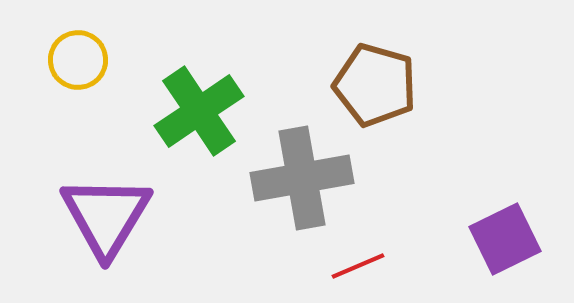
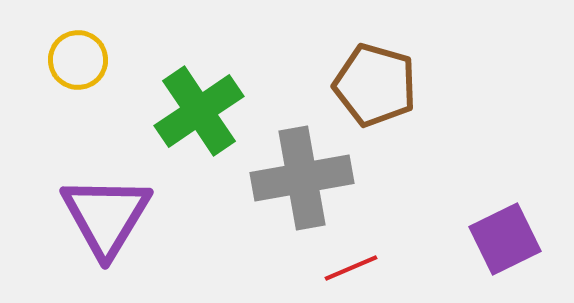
red line: moved 7 px left, 2 px down
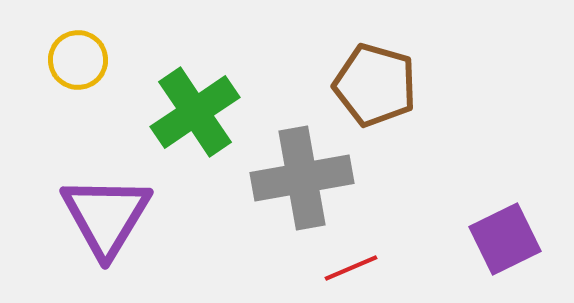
green cross: moved 4 px left, 1 px down
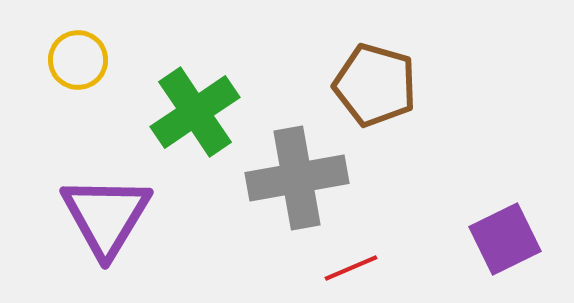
gray cross: moved 5 px left
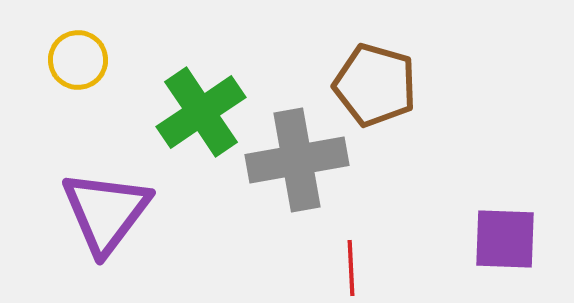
green cross: moved 6 px right
gray cross: moved 18 px up
purple triangle: moved 4 px up; rotated 6 degrees clockwise
purple square: rotated 28 degrees clockwise
red line: rotated 70 degrees counterclockwise
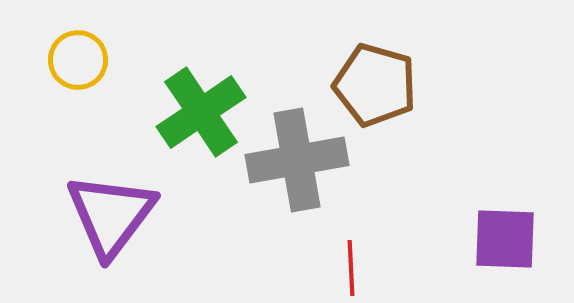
purple triangle: moved 5 px right, 3 px down
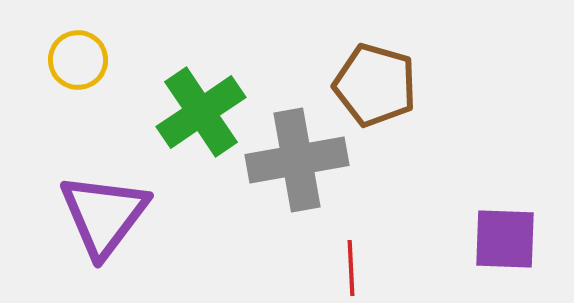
purple triangle: moved 7 px left
